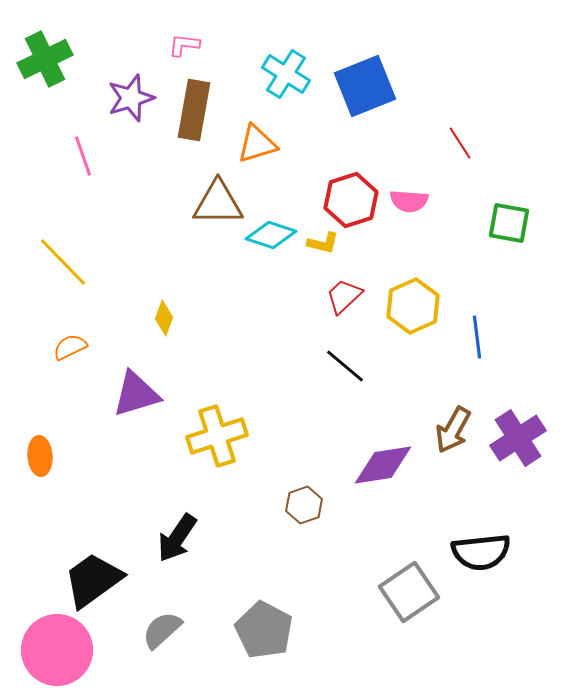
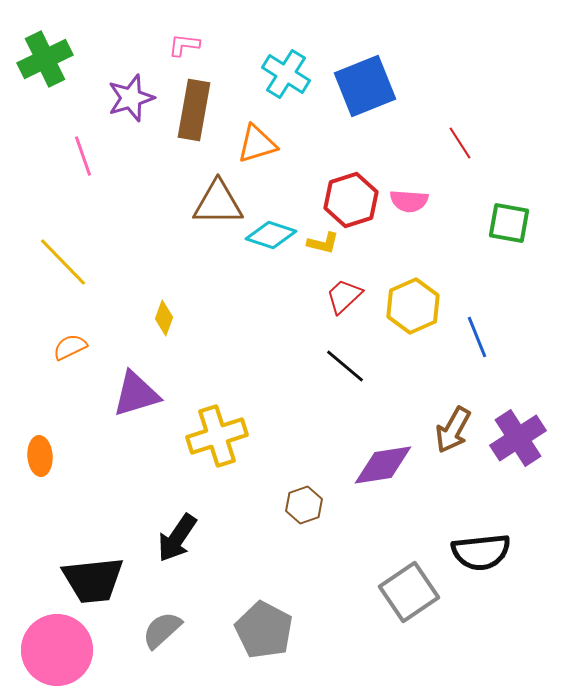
blue line: rotated 15 degrees counterclockwise
black trapezoid: rotated 150 degrees counterclockwise
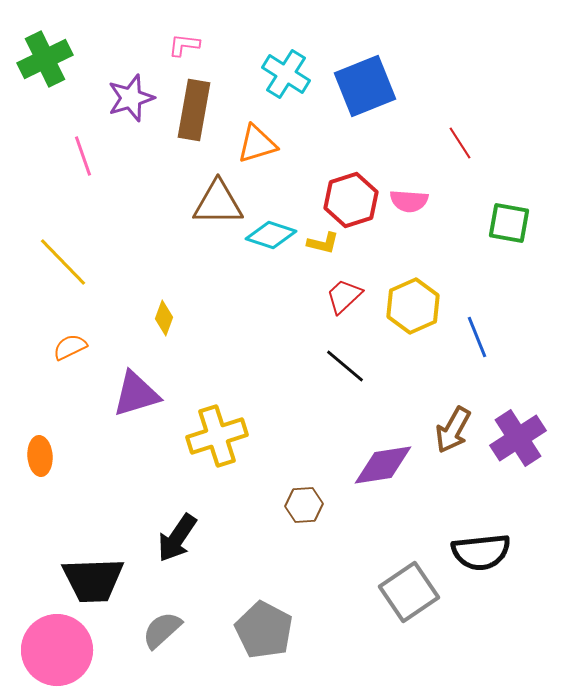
brown hexagon: rotated 15 degrees clockwise
black trapezoid: rotated 4 degrees clockwise
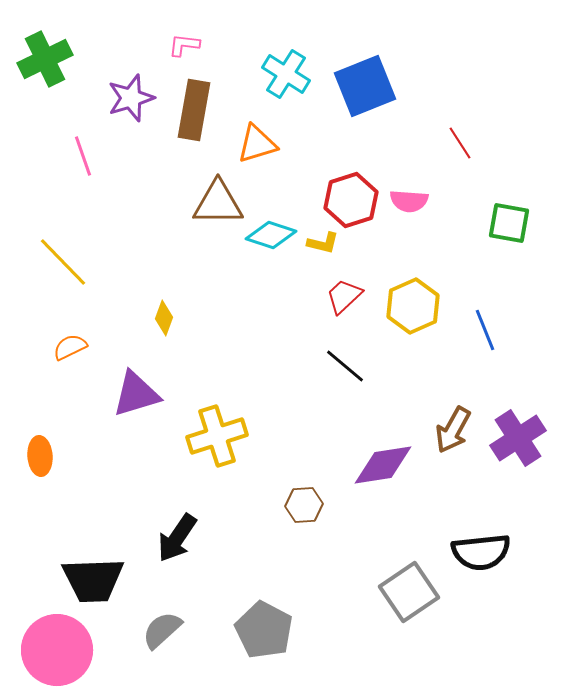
blue line: moved 8 px right, 7 px up
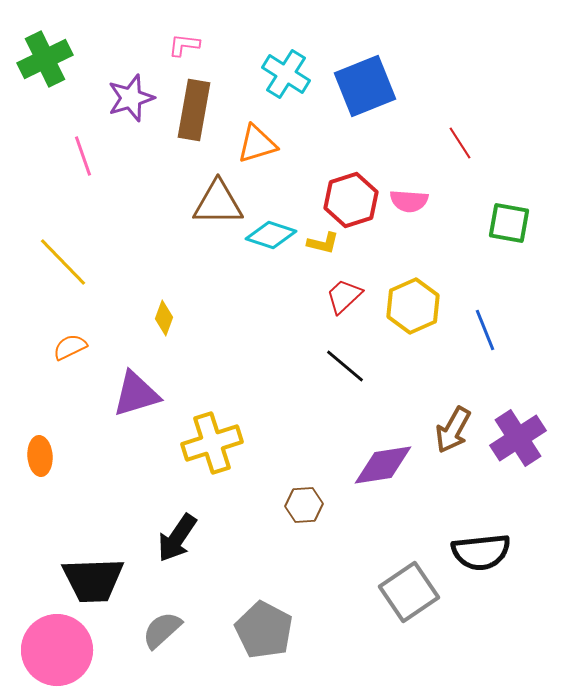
yellow cross: moved 5 px left, 7 px down
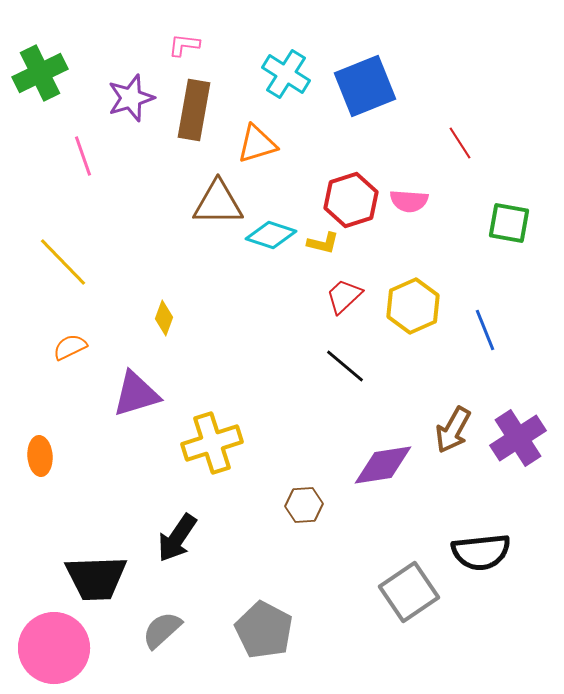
green cross: moved 5 px left, 14 px down
black trapezoid: moved 3 px right, 2 px up
pink circle: moved 3 px left, 2 px up
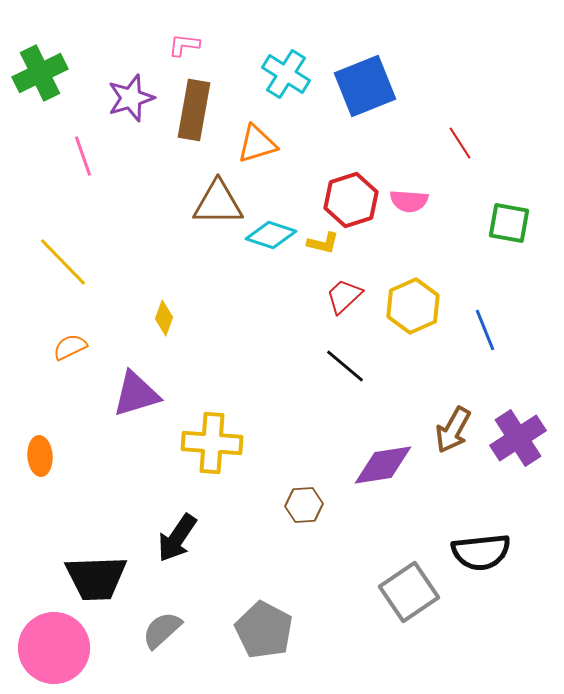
yellow cross: rotated 22 degrees clockwise
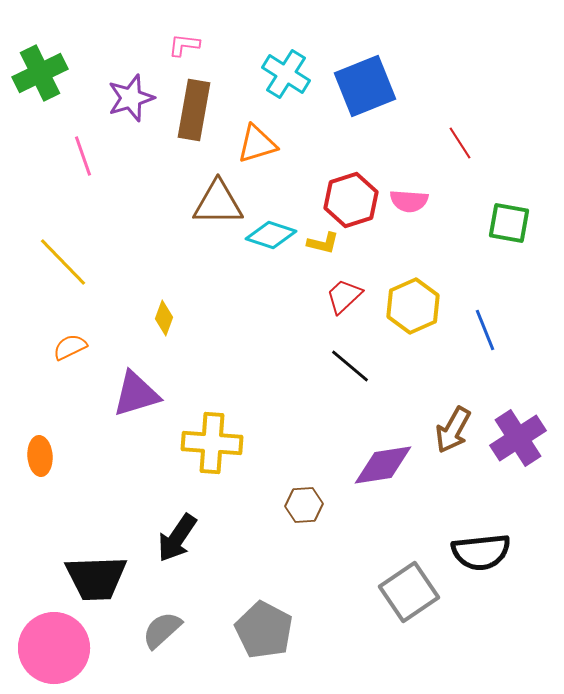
black line: moved 5 px right
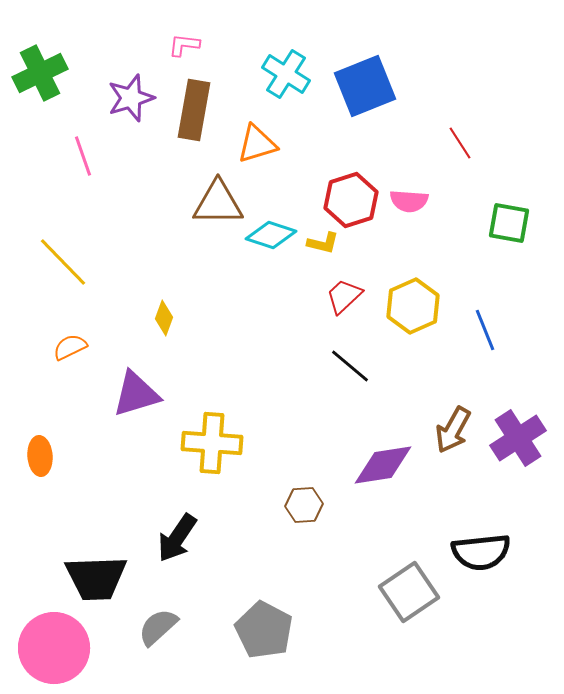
gray semicircle: moved 4 px left, 3 px up
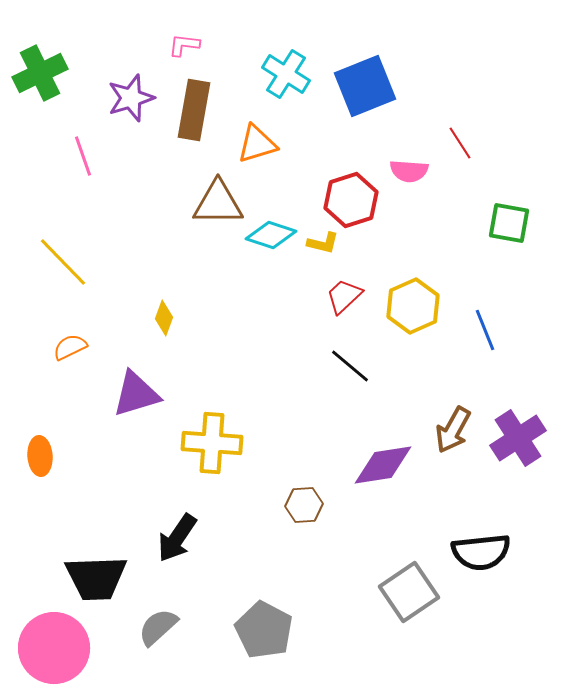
pink semicircle: moved 30 px up
